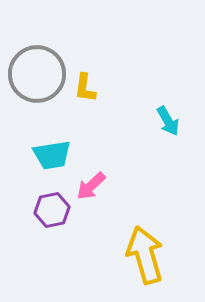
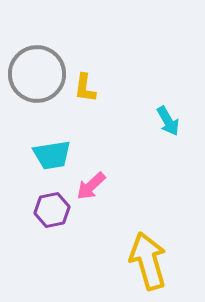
yellow arrow: moved 3 px right, 6 px down
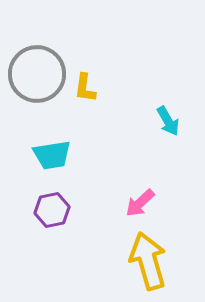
pink arrow: moved 49 px right, 17 px down
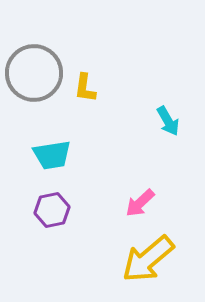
gray circle: moved 3 px left, 1 px up
yellow arrow: moved 2 px up; rotated 114 degrees counterclockwise
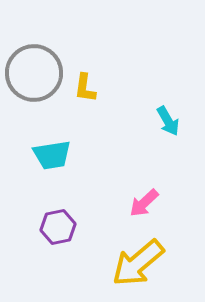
pink arrow: moved 4 px right
purple hexagon: moved 6 px right, 17 px down
yellow arrow: moved 10 px left, 4 px down
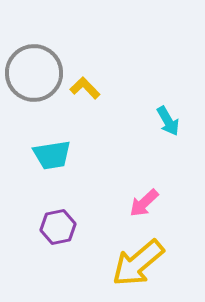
yellow L-shape: rotated 128 degrees clockwise
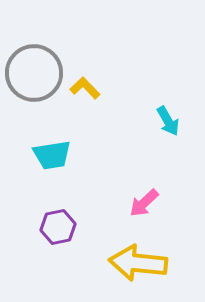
yellow arrow: rotated 46 degrees clockwise
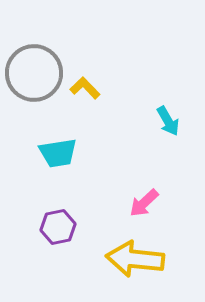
cyan trapezoid: moved 6 px right, 2 px up
yellow arrow: moved 3 px left, 4 px up
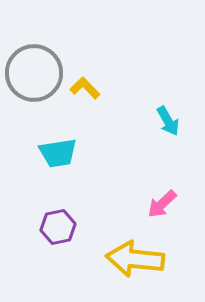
pink arrow: moved 18 px right, 1 px down
